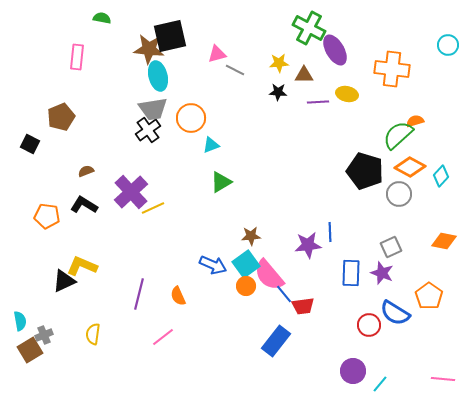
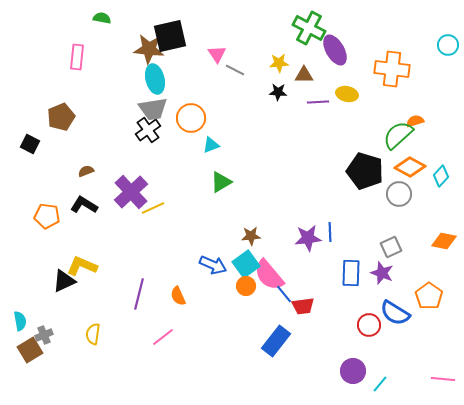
pink triangle at (217, 54): rotated 48 degrees counterclockwise
cyan ellipse at (158, 76): moved 3 px left, 3 px down
purple star at (308, 245): moved 7 px up
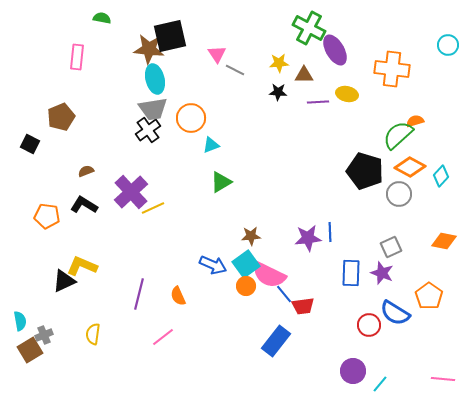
pink semicircle at (269, 275): rotated 24 degrees counterclockwise
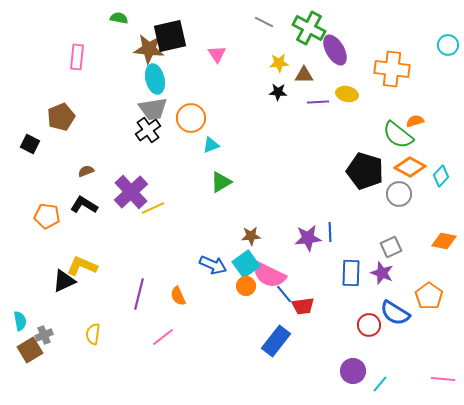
green semicircle at (102, 18): moved 17 px right
gray line at (235, 70): moved 29 px right, 48 px up
green semicircle at (398, 135): rotated 100 degrees counterclockwise
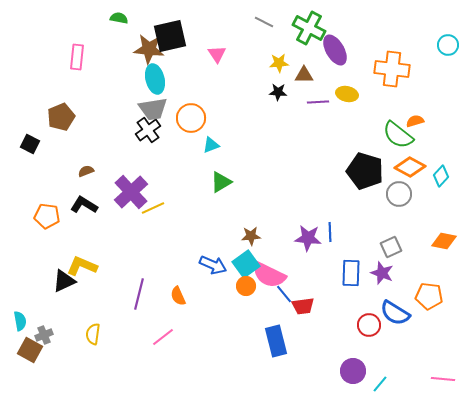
purple star at (308, 238): rotated 12 degrees clockwise
orange pentagon at (429, 296): rotated 28 degrees counterclockwise
blue rectangle at (276, 341): rotated 52 degrees counterclockwise
brown square at (30, 350): rotated 30 degrees counterclockwise
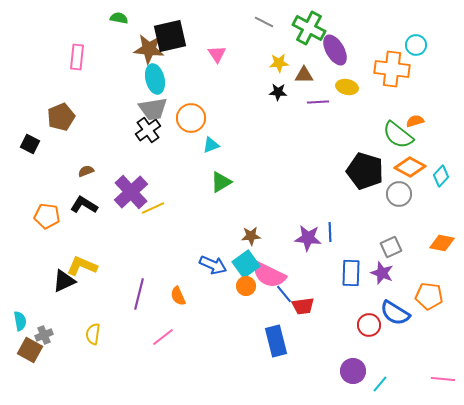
cyan circle at (448, 45): moved 32 px left
yellow ellipse at (347, 94): moved 7 px up
orange diamond at (444, 241): moved 2 px left, 2 px down
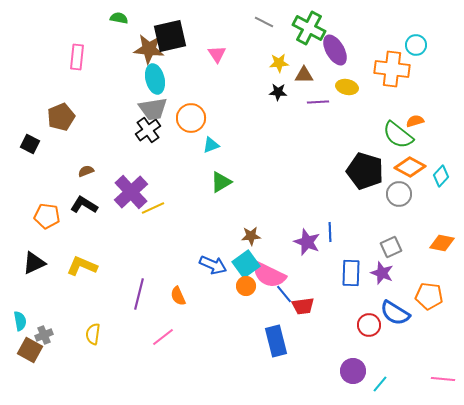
purple star at (308, 238): moved 1 px left, 4 px down; rotated 16 degrees clockwise
black triangle at (64, 281): moved 30 px left, 18 px up
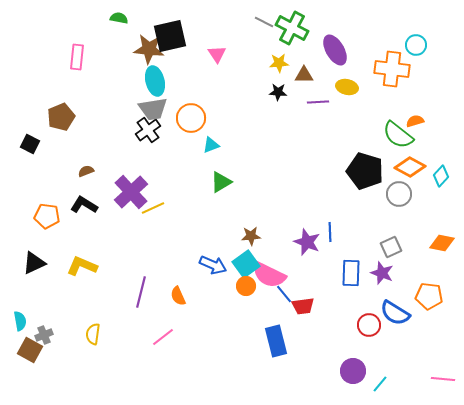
green cross at (309, 28): moved 17 px left
cyan ellipse at (155, 79): moved 2 px down
purple line at (139, 294): moved 2 px right, 2 px up
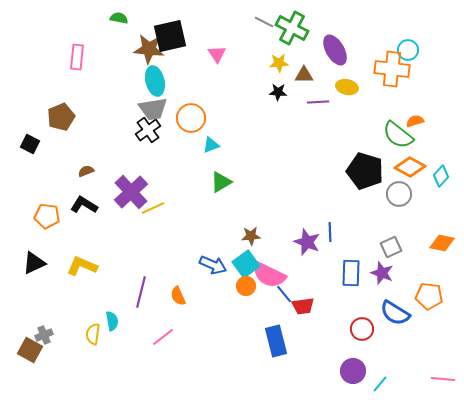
cyan circle at (416, 45): moved 8 px left, 5 px down
cyan semicircle at (20, 321): moved 92 px right
red circle at (369, 325): moved 7 px left, 4 px down
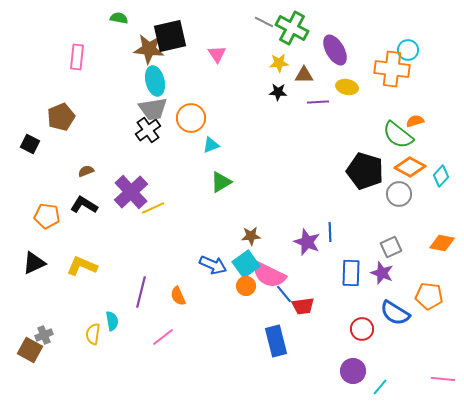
cyan line at (380, 384): moved 3 px down
